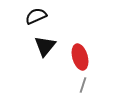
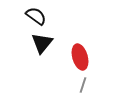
black semicircle: rotated 60 degrees clockwise
black triangle: moved 3 px left, 3 px up
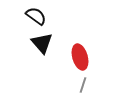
black triangle: rotated 20 degrees counterclockwise
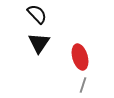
black semicircle: moved 1 px right, 2 px up; rotated 10 degrees clockwise
black triangle: moved 3 px left; rotated 15 degrees clockwise
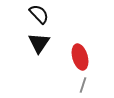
black semicircle: moved 2 px right
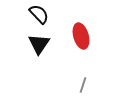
black triangle: moved 1 px down
red ellipse: moved 1 px right, 21 px up
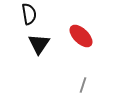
black semicircle: moved 10 px left; rotated 35 degrees clockwise
red ellipse: rotated 30 degrees counterclockwise
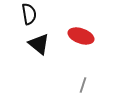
red ellipse: rotated 25 degrees counterclockwise
black triangle: rotated 25 degrees counterclockwise
